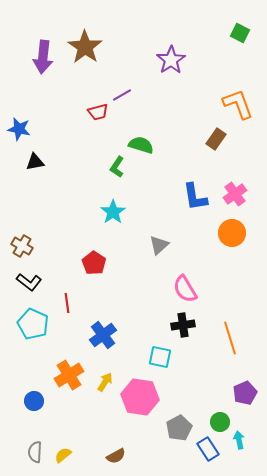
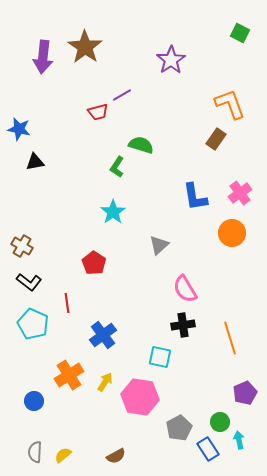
orange L-shape: moved 8 px left
pink cross: moved 5 px right, 1 px up
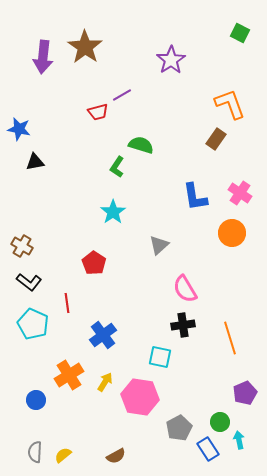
pink cross: rotated 20 degrees counterclockwise
blue circle: moved 2 px right, 1 px up
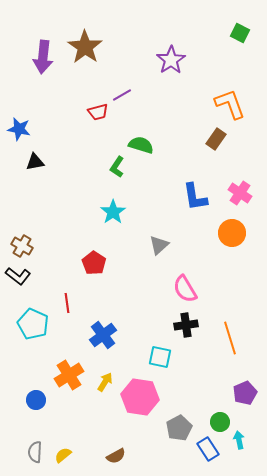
black L-shape: moved 11 px left, 6 px up
black cross: moved 3 px right
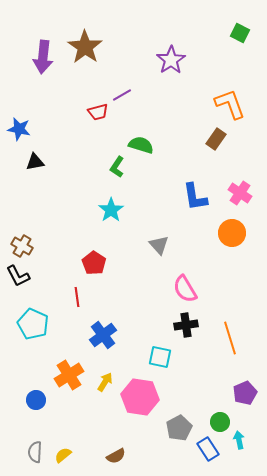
cyan star: moved 2 px left, 2 px up
gray triangle: rotated 30 degrees counterclockwise
black L-shape: rotated 25 degrees clockwise
red line: moved 10 px right, 6 px up
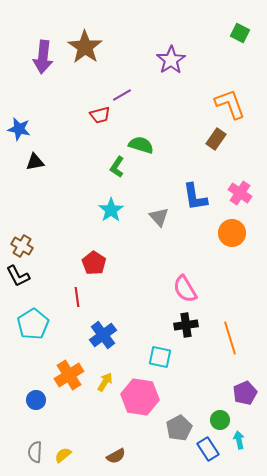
red trapezoid: moved 2 px right, 3 px down
gray triangle: moved 28 px up
cyan pentagon: rotated 16 degrees clockwise
green circle: moved 2 px up
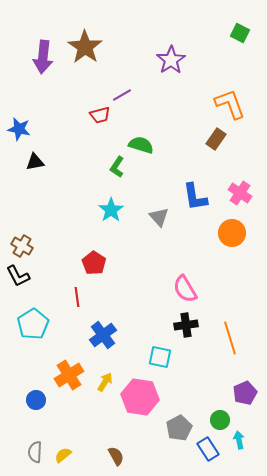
brown semicircle: rotated 90 degrees counterclockwise
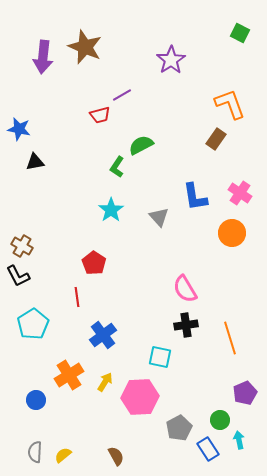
brown star: rotated 12 degrees counterclockwise
green semicircle: rotated 45 degrees counterclockwise
pink hexagon: rotated 12 degrees counterclockwise
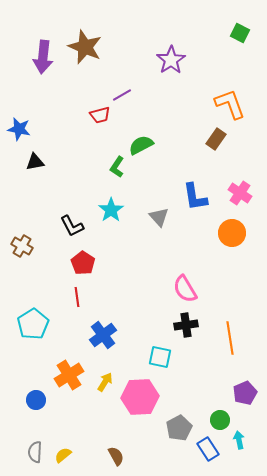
red pentagon: moved 11 px left
black L-shape: moved 54 px right, 50 px up
orange line: rotated 8 degrees clockwise
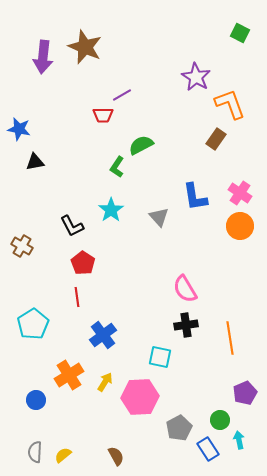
purple star: moved 25 px right, 17 px down; rotated 8 degrees counterclockwise
red trapezoid: moved 3 px right; rotated 15 degrees clockwise
orange circle: moved 8 px right, 7 px up
